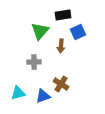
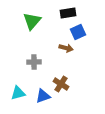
black rectangle: moved 5 px right, 2 px up
green triangle: moved 8 px left, 10 px up
brown arrow: moved 5 px right, 2 px down; rotated 80 degrees counterclockwise
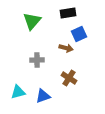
blue square: moved 1 px right, 2 px down
gray cross: moved 3 px right, 2 px up
brown cross: moved 8 px right, 6 px up
cyan triangle: moved 1 px up
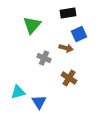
green triangle: moved 4 px down
gray cross: moved 7 px right, 2 px up; rotated 24 degrees clockwise
blue triangle: moved 4 px left, 6 px down; rotated 42 degrees counterclockwise
